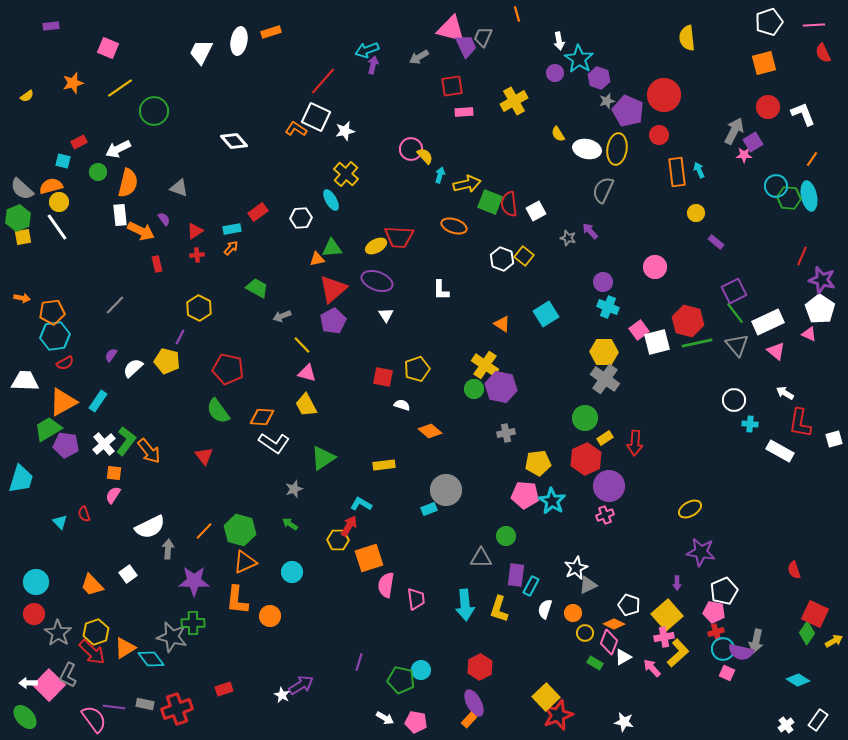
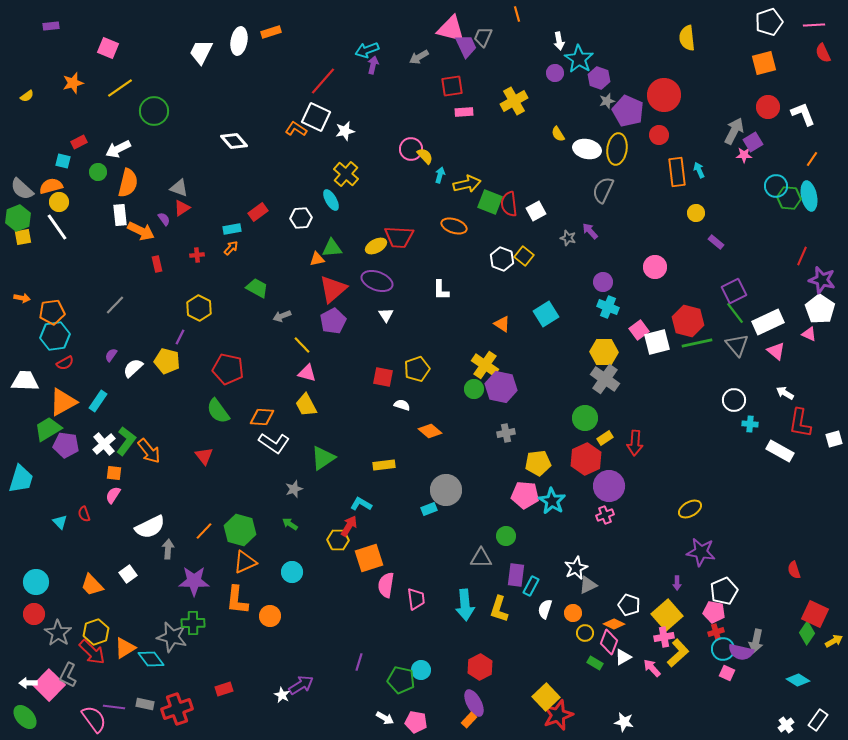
red triangle at (195, 231): moved 13 px left, 23 px up
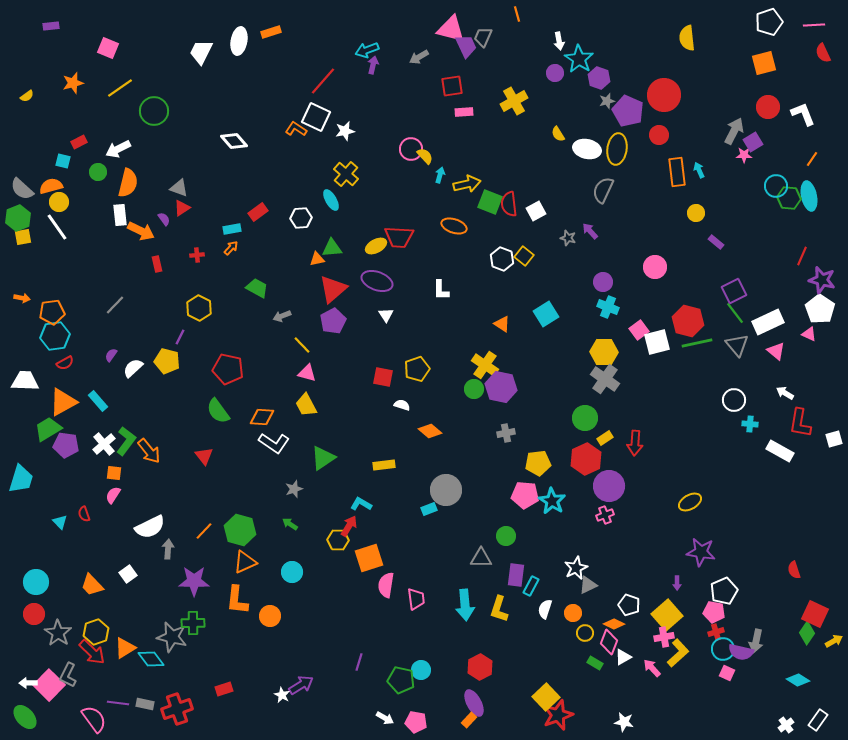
cyan rectangle at (98, 401): rotated 75 degrees counterclockwise
yellow ellipse at (690, 509): moved 7 px up
purple line at (114, 707): moved 4 px right, 4 px up
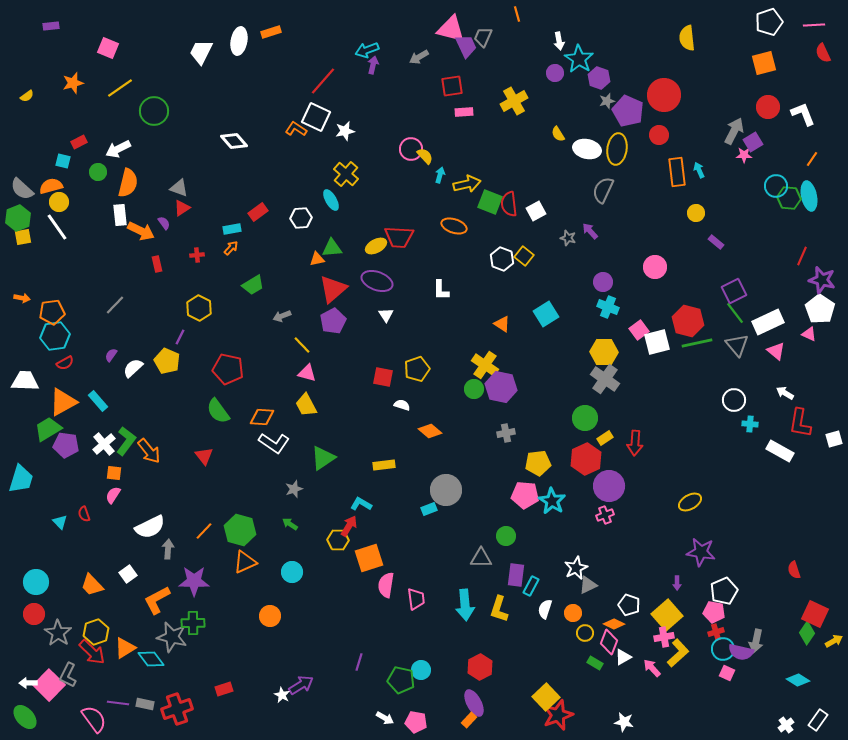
purple semicircle at (164, 219): moved 4 px down
green trapezoid at (257, 288): moved 4 px left, 3 px up; rotated 120 degrees clockwise
yellow pentagon at (167, 361): rotated 10 degrees clockwise
orange L-shape at (237, 600): moved 80 px left; rotated 56 degrees clockwise
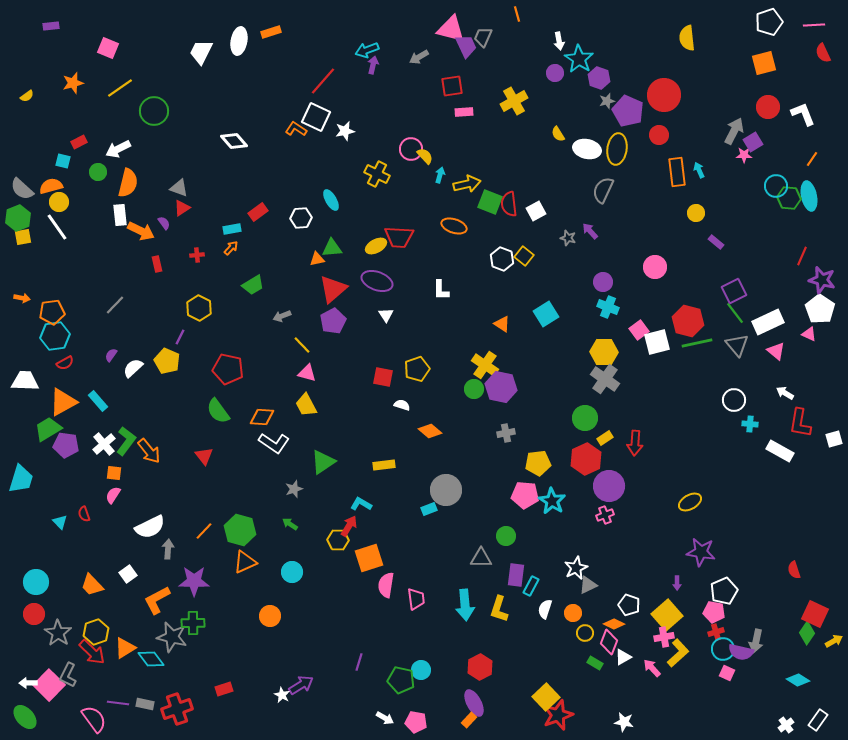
yellow cross at (346, 174): moved 31 px right; rotated 15 degrees counterclockwise
green triangle at (323, 458): moved 4 px down
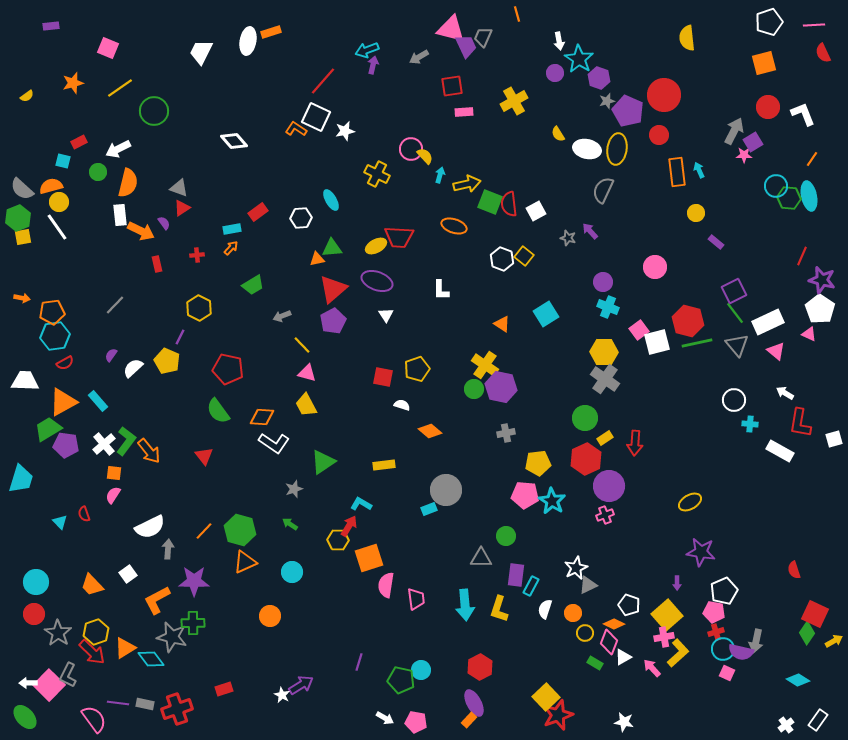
white ellipse at (239, 41): moved 9 px right
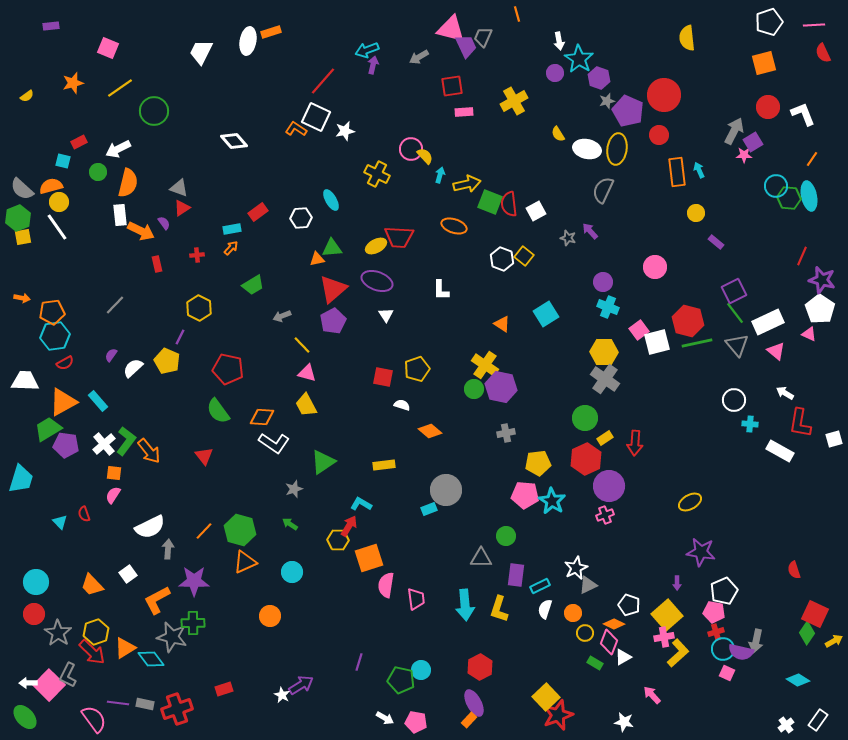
cyan rectangle at (531, 586): moved 9 px right; rotated 36 degrees clockwise
pink arrow at (652, 668): moved 27 px down
